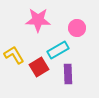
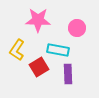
cyan rectangle: rotated 40 degrees clockwise
yellow L-shape: moved 3 px right, 5 px up; rotated 115 degrees counterclockwise
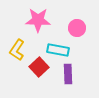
red square: rotated 12 degrees counterclockwise
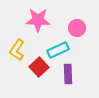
cyan rectangle: rotated 35 degrees counterclockwise
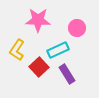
purple rectangle: moved 1 px left; rotated 30 degrees counterclockwise
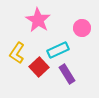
pink star: rotated 30 degrees clockwise
pink circle: moved 5 px right
yellow L-shape: moved 3 px down
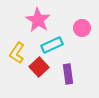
cyan rectangle: moved 6 px left, 5 px up
purple rectangle: moved 1 px right; rotated 24 degrees clockwise
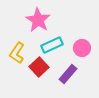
pink circle: moved 20 px down
purple rectangle: rotated 48 degrees clockwise
